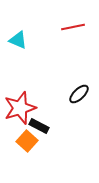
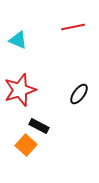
black ellipse: rotated 10 degrees counterclockwise
red star: moved 18 px up
orange square: moved 1 px left, 4 px down
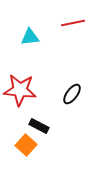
red line: moved 4 px up
cyan triangle: moved 12 px right, 3 px up; rotated 30 degrees counterclockwise
red star: rotated 24 degrees clockwise
black ellipse: moved 7 px left
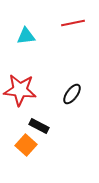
cyan triangle: moved 4 px left, 1 px up
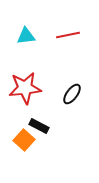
red line: moved 5 px left, 12 px down
red star: moved 5 px right, 2 px up; rotated 12 degrees counterclockwise
orange square: moved 2 px left, 5 px up
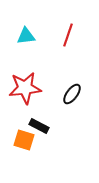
red line: rotated 60 degrees counterclockwise
orange square: rotated 25 degrees counterclockwise
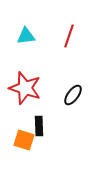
red line: moved 1 px right, 1 px down
red star: rotated 24 degrees clockwise
black ellipse: moved 1 px right, 1 px down
black rectangle: rotated 60 degrees clockwise
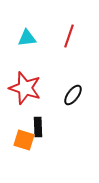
cyan triangle: moved 1 px right, 2 px down
black rectangle: moved 1 px left, 1 px down
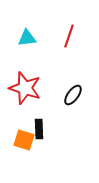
black rectangle: moved 1 px right, 2 px down
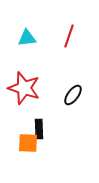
red star: moved 1 px left
orange square: moved 4 px right, 3 px down; rotated 15 degrees counterclockwise
